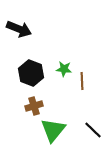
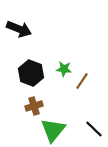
brown line: rotated 36 degrees clockwise
black line: moved 1 px right, 1 px up
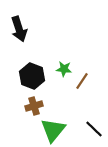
black arrow: rotated 50 degrees clockwise
black hexagon: moved 1 px right, 3 px down
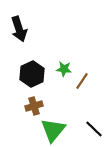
black hexagon: moved 2 px up; rotated 15 degrees clockwise
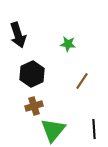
black arrow: moved 1 px left, 6 px down
green star: moved 4 px right, 25 px up
black line: rotated 42 degrees clockwise
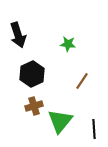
green triangle: moved 7 px right, 9 px up
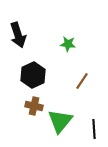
black hexagon: moved 1 px right, 1 px down
brown cross: rotated 30 degrees clockwise
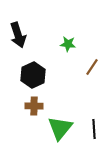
brown line: moved 10 px right, 14 px up
brown cross: rotated 12 degrees counterclockwise
green triangle: moved 7 px down
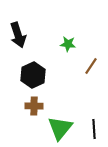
brown line: moved 1 px left, 1 px up
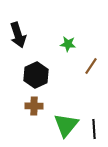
black hexagon: moved 3 px right
green triangle: moved 6 px right, 3 px up
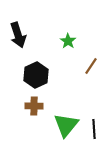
green star: moved 3 px up; rotated 28 degrees clockwise
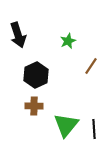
green star: rotated 14 degrees clockwise
